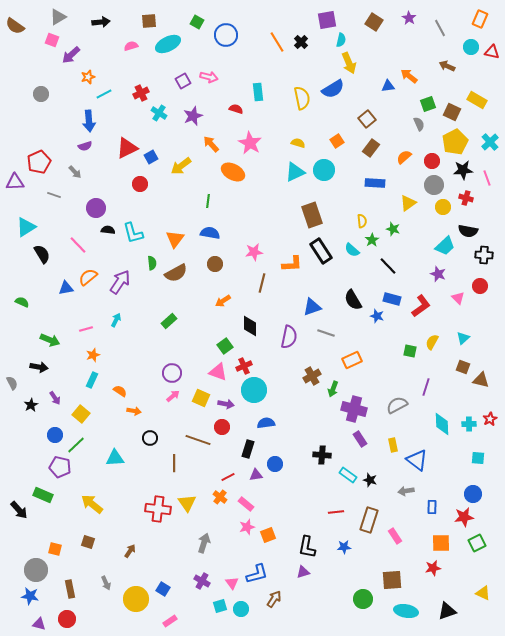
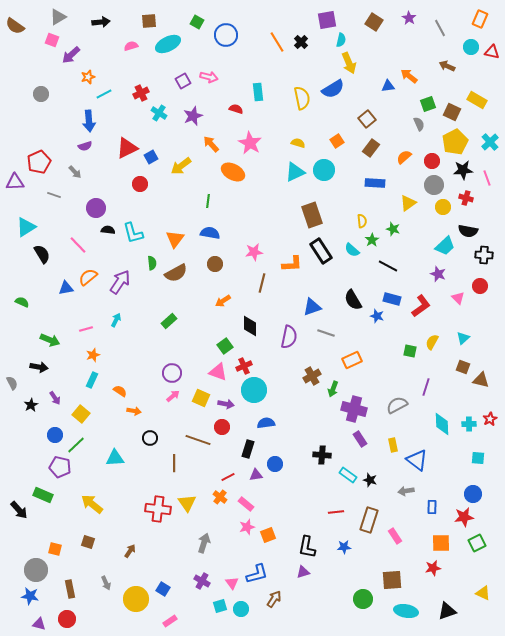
black line at (388, 266): rotated 18 degrees counterclockwise
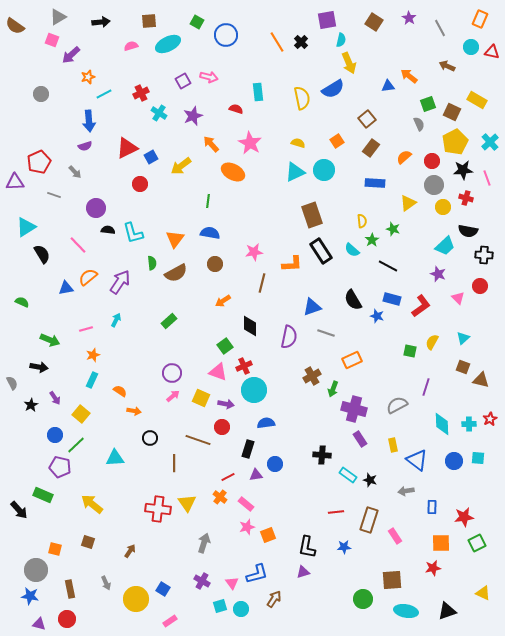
blue circle at (473, 494): moved 19 px left, 33 px up
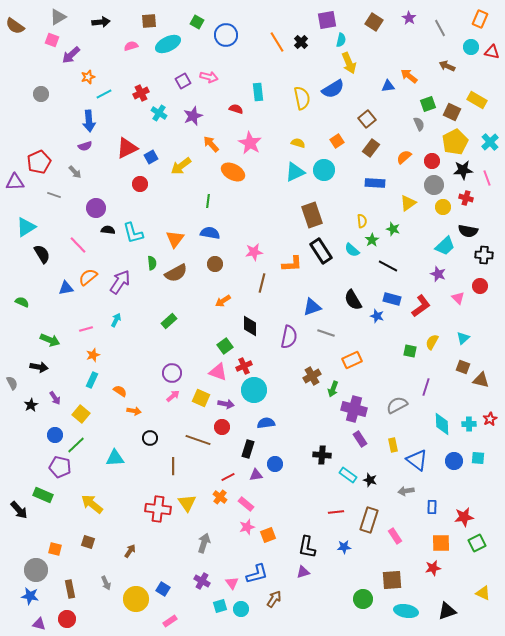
brown line at (174, 463): moved 1 px left, 3 px down
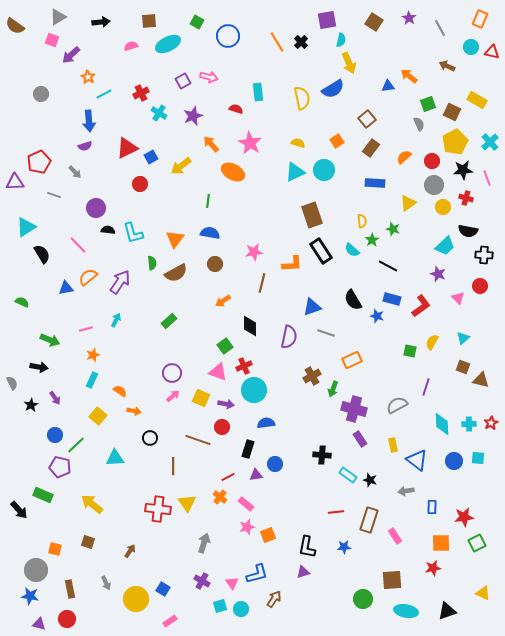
blue circle at (226, 35): moved 2 px right, 1 px down
orange star at (88, 77): rotated 24 degrees counterclockwise
yellow square at (81, 414): moved 17 px right, 2 px down
red star at (490, 419): moved 1 px right, 4 px down
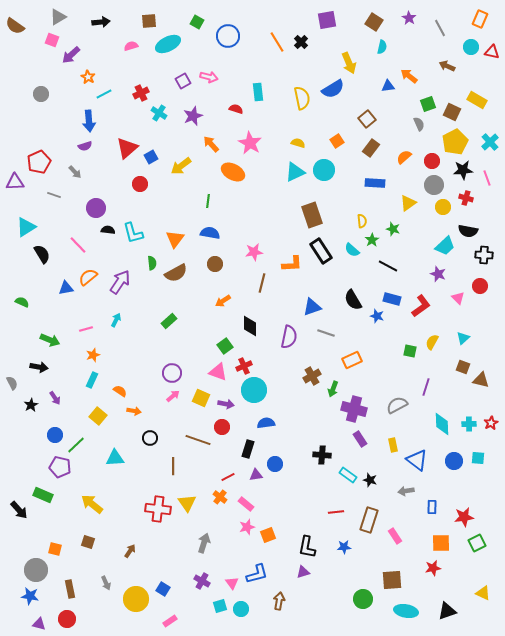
cyan semicircle at (341, 40): moved 41 px right, 7 px down
red triangle at (127, 148): rotated 15 degrees counterclockwise
brown arrow at (274, 599): moved 5 px right, 2 px down; rotated 24 degrees counterclockwise
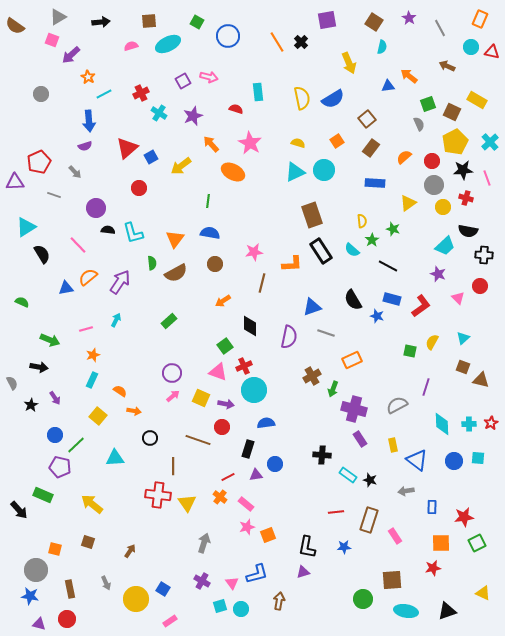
blue semicircle at (333, 89): moved 10 px down
red circle at (140, 184): moved 1 px left, 4 px down
red cross at (158, 509): moved 14 px up
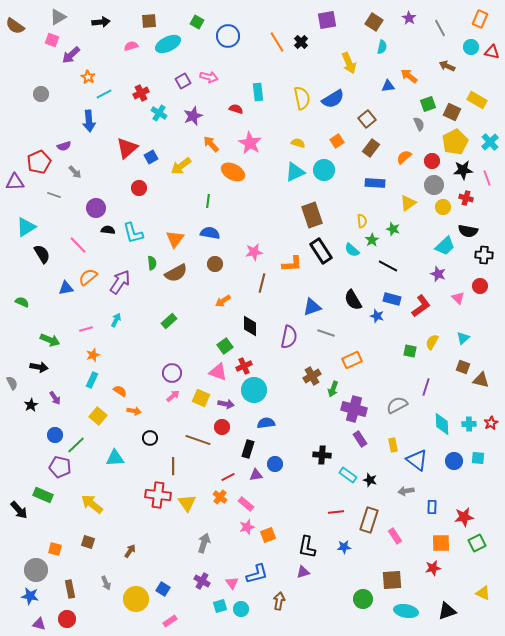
purple semicircle at (85, 146): moved 21 px left
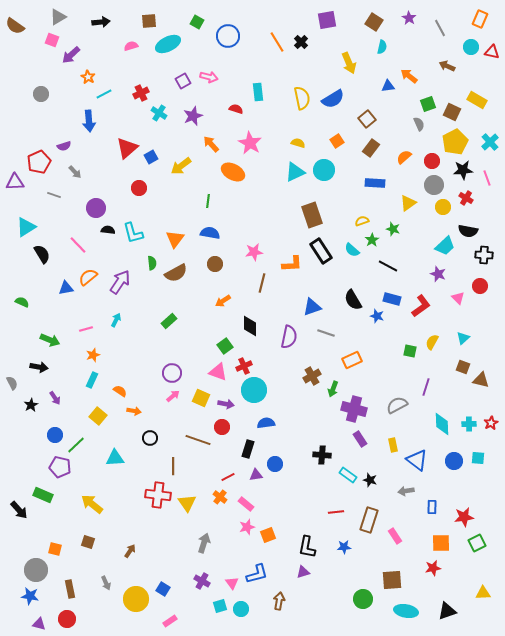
red cross at (466, 198): rotated 16 degrees clockwise
yellow semicircle at (362, 221): rotated 104 degrees counterclockwise
yellow triangle at (483, 593): rotated 28 degrees counterclockwise
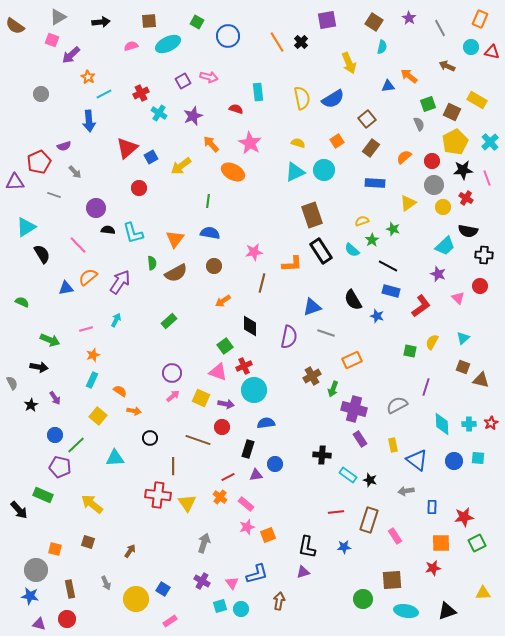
brown circle at (215, 264): moved 1 px left, 2 px down
blue rectangle at (392, 299): moved 1 px left, 8 px up
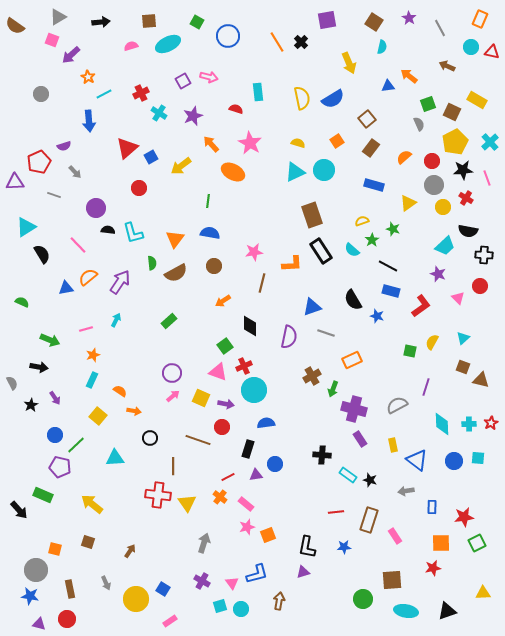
blue rectangle at (375, 183): moved 1 px left, 2 px down; rotated 12 degrees clockwise
